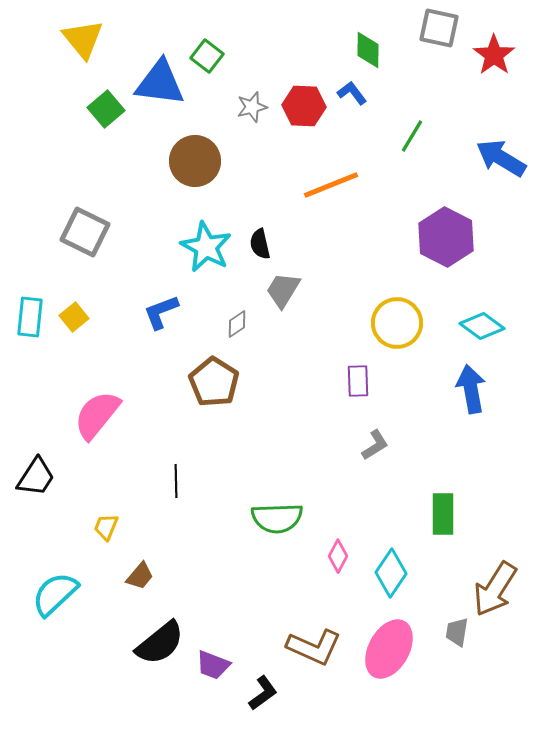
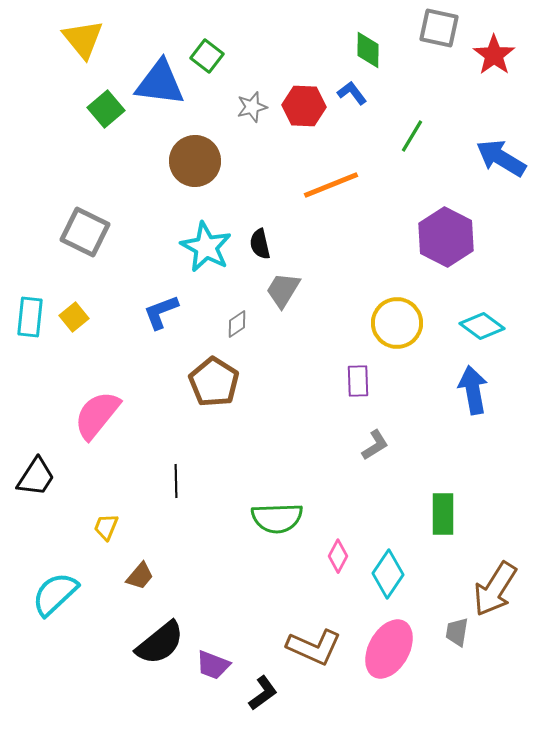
blue arrow at (471, 389): moved 2 px right, 1 px down
cyan diamond at (391, 573): moved 3 px left, 1 px down
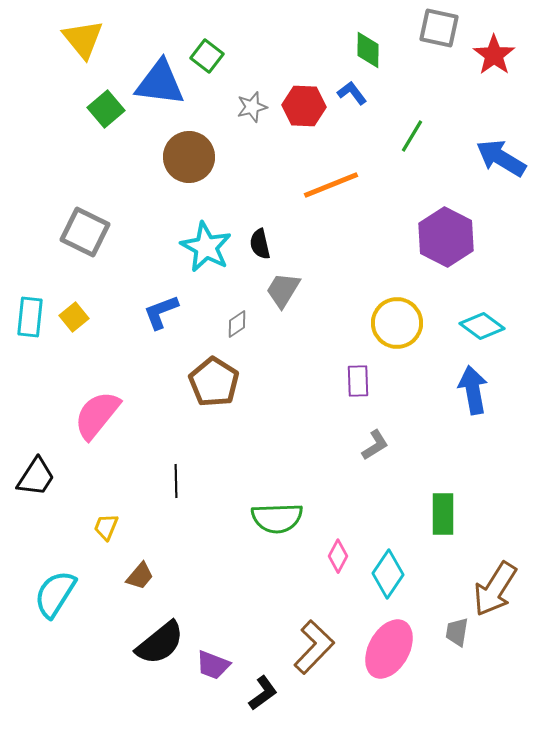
brown circle at (195, 161): moved 6 px left, 4 px up
cyan semicircle at (55, 594): rotated 15 degrees counterclockwise
brown L-shape at (314, 647): rotated 70 degrees counterclockwise
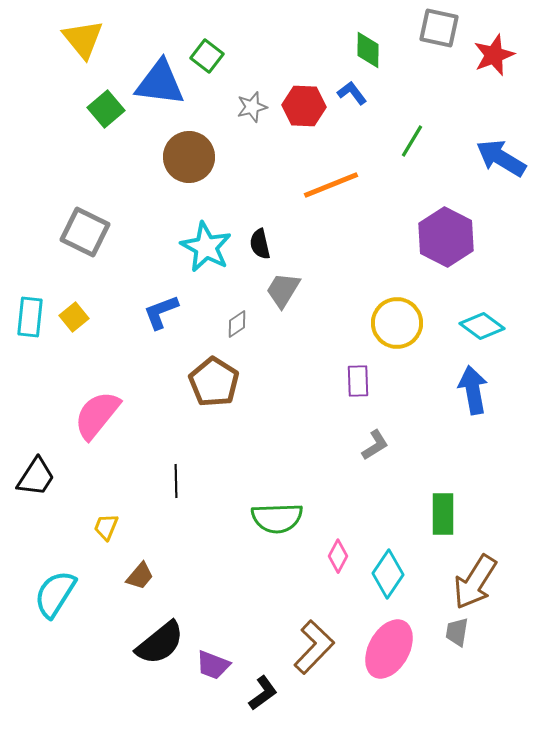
red star at (494, 55): rotated 15 degrees clockwise
green line at (412, 136): moved 5 px down
brown arrow at (495, 589): moved 20 px left, 7 px up
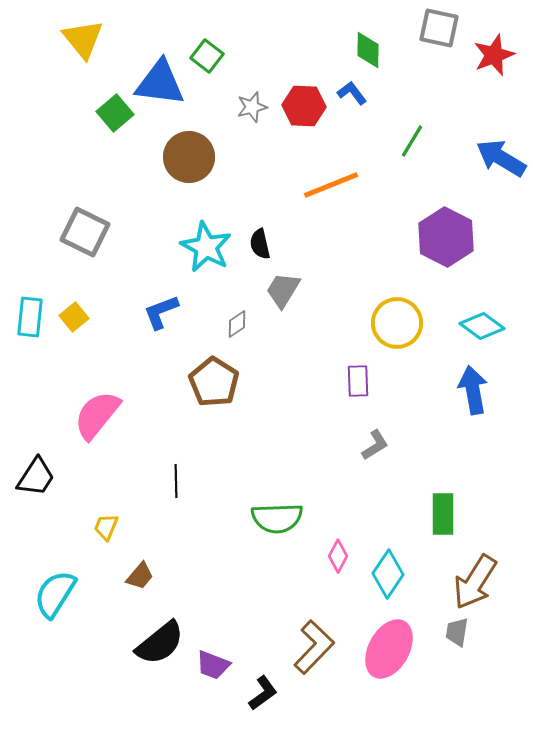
green square at (106, 109): moved 9 px right, 4 px down
